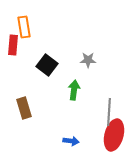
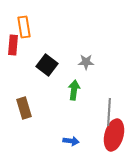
gray star: moved 2 px left, 2 px down
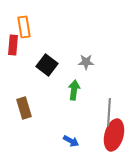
blue arrow: rotated 21 degrees clockwise
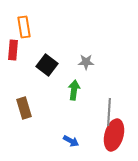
red rectangle: moved 5 px down
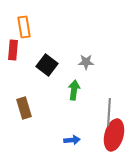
blue arrow: moved 1 px right, 1 px up; rotated 35 degrees counterclockwise
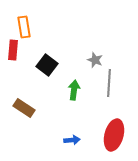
gray star: moved 9 px right, 2 px up; rotated 21 degrees clockwise
brown rectangle: rotated 40 degrees counterclockwise
gray line: moved 29 px up
